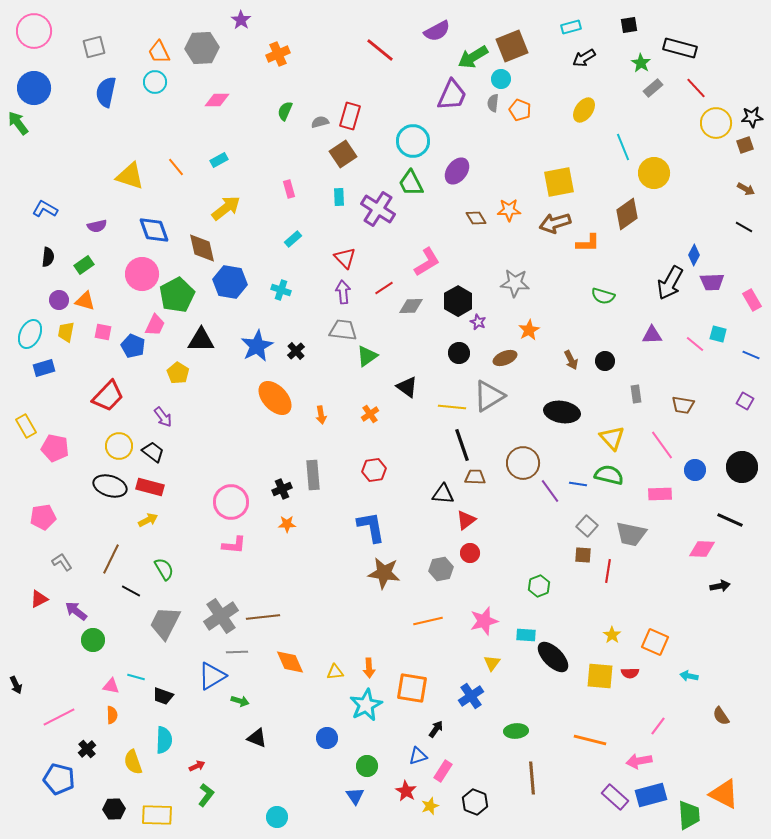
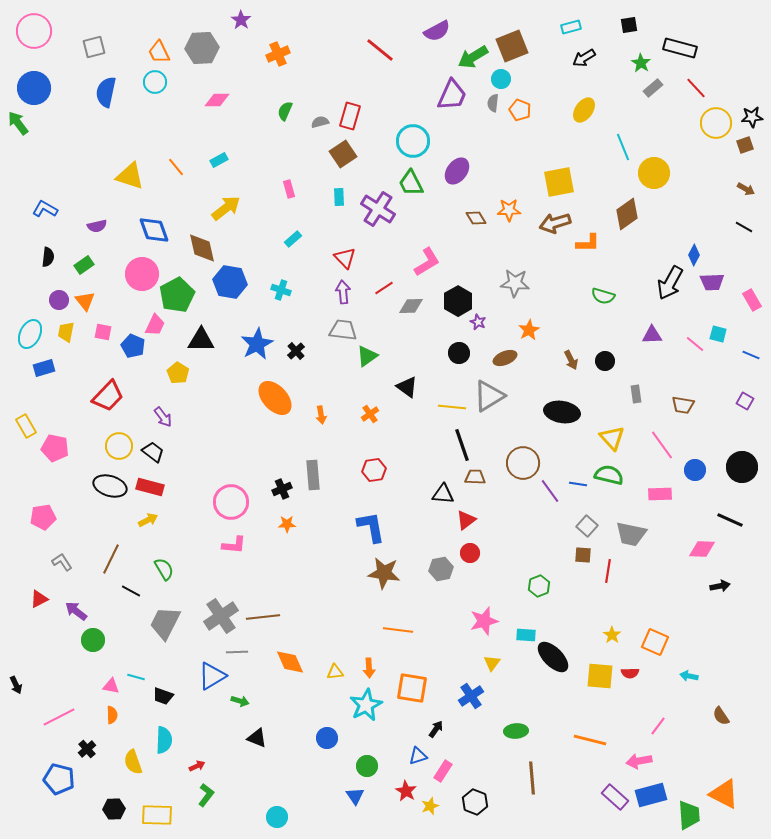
orange triangle at (85, 301): rotated 35 degrees clockwise
blue star at (257, 346): moved 2 px up
orange line at (428, 621): moved 30 px left, 9 px down; rotated 20 degrees clockwise
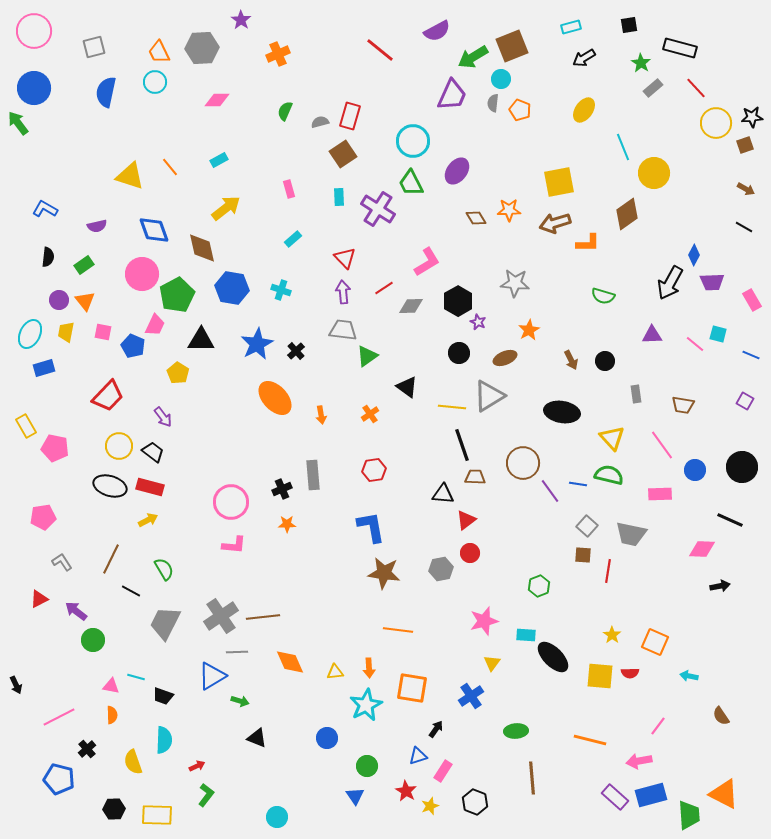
orange line at (176, 167): moved 6 px left
blue hexagon at (230, 282): moved 2 px right, 6 px down
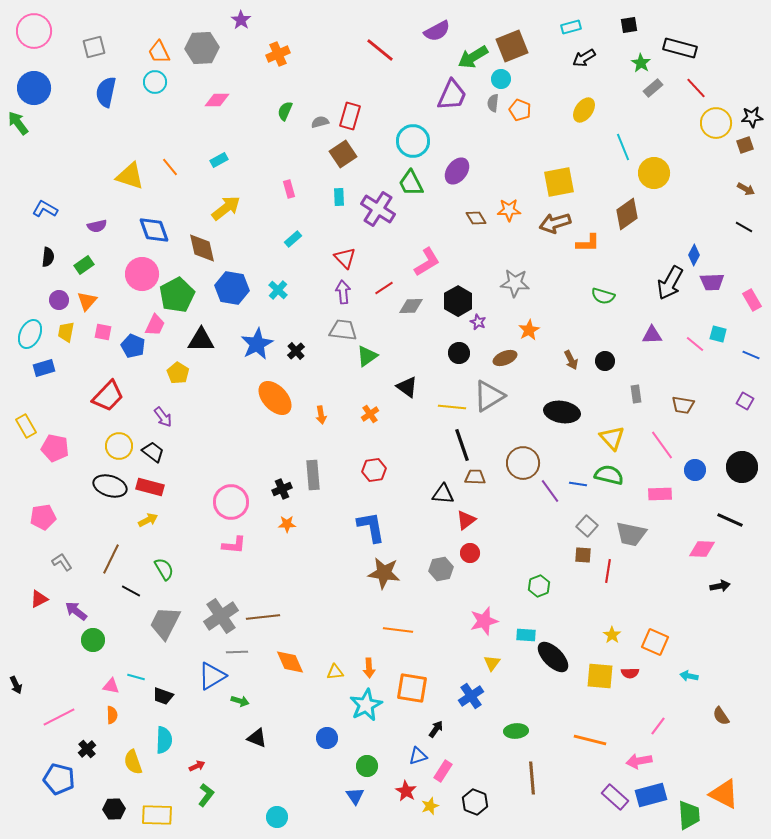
cyan cross at (281, 290): moved 3 px left; rotated 24 degrees clockwise
orange triangle at (85, 301): moved 2 px right; rotated 20 degrees clockwise
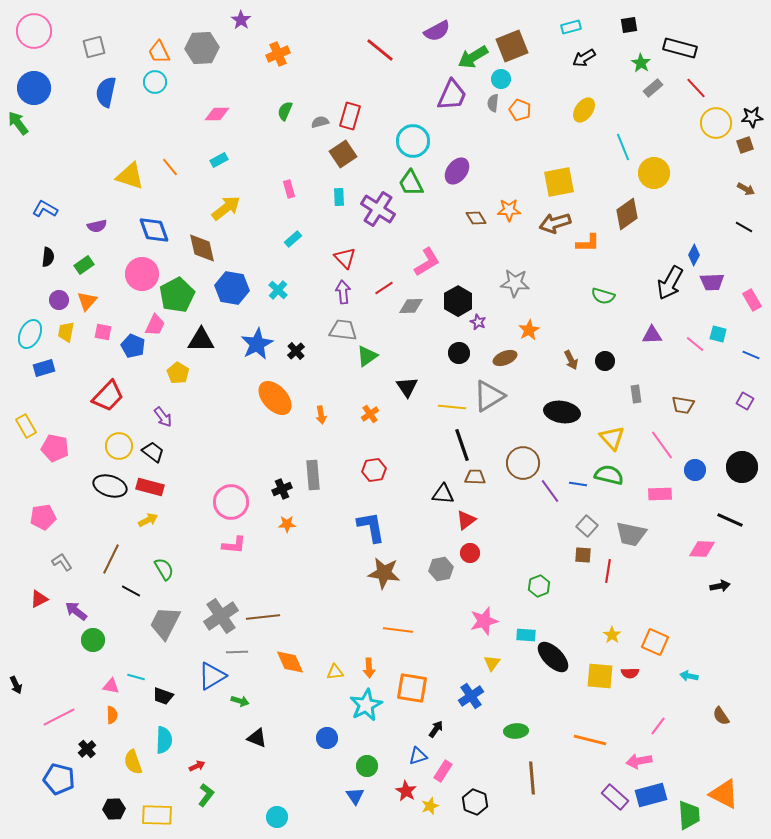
pink diamond at (217, 100): moved 14 px down
black triangle at (407, 387): rotated 20 degrees clockwise
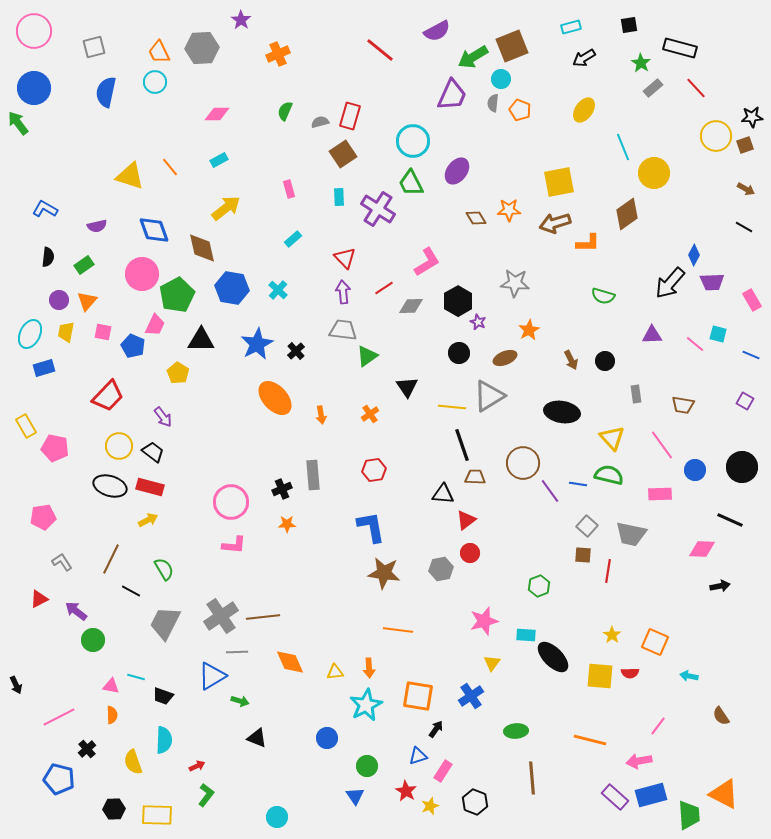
yellow circle at (716, 123): moved 13 px down
black arrow at (670, 283): rotated 12 degrees clockwise
orange square at (412, 688): moved 6 px right, 8 px down
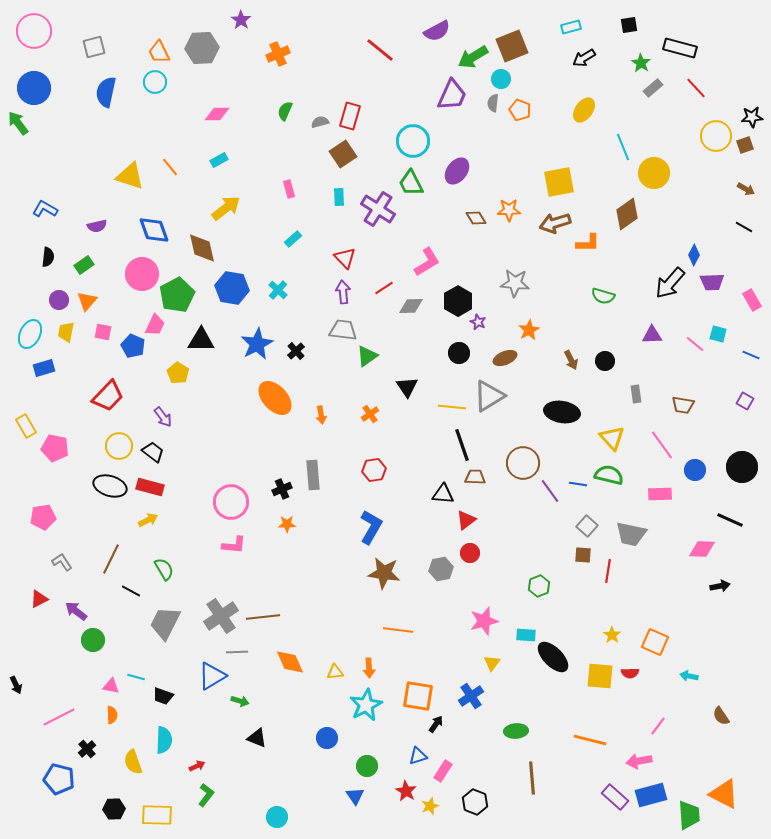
blue L-shape at (371, 527): rotated 40 degrees clockwise
black arrow at (436, 729): moved 5 px up
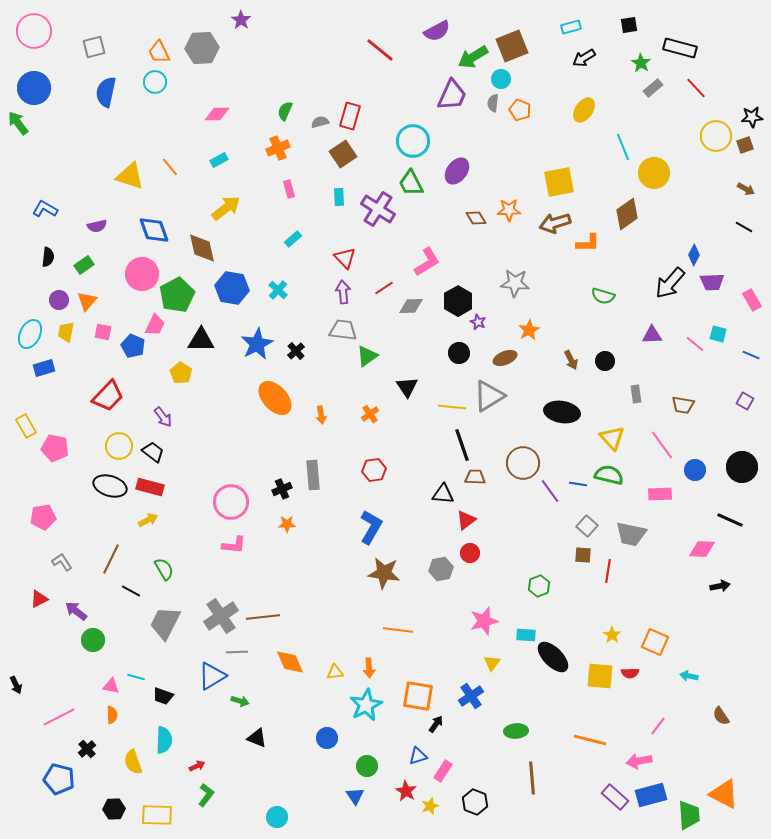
orange cross at (278, 54): moved 94 px down
yellow pentagon at (178, 373): moved 3 px right
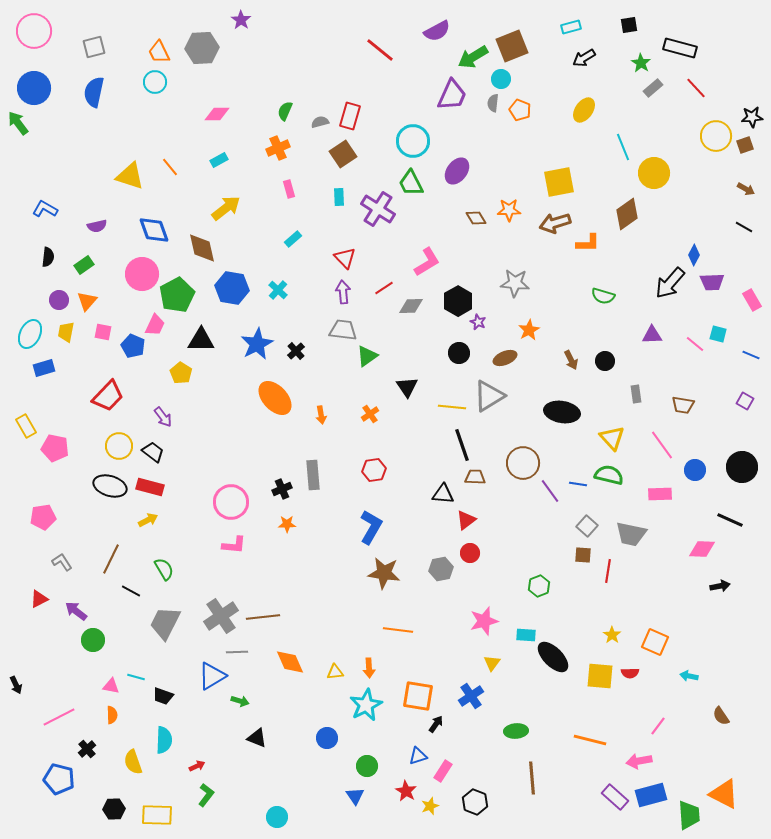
blue semicircle at (106, 92): moved 12 px left
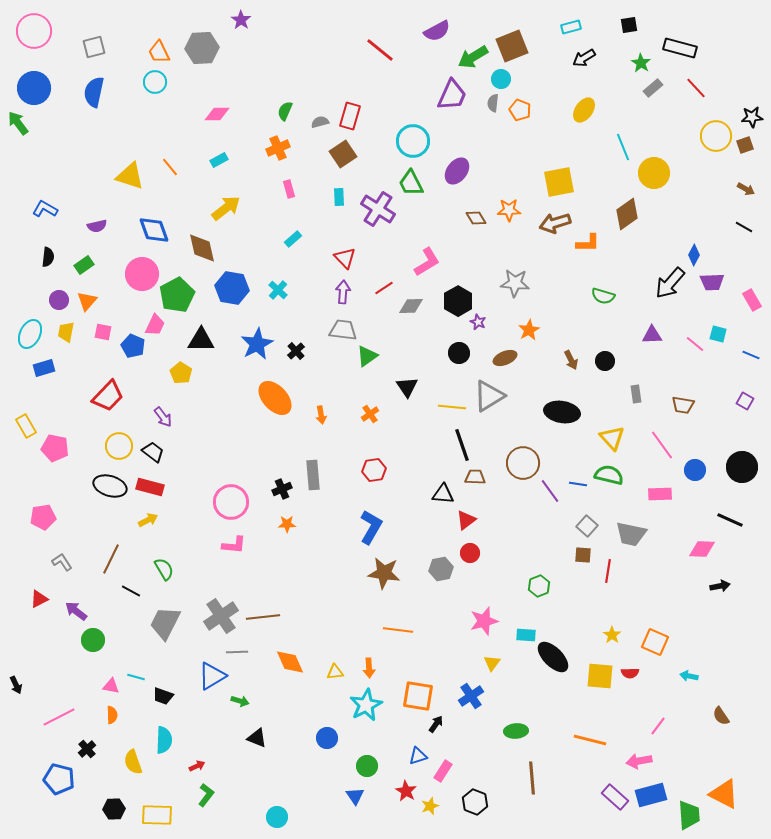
purple arrow at (343, 292): rotated 10 degrees clockwise
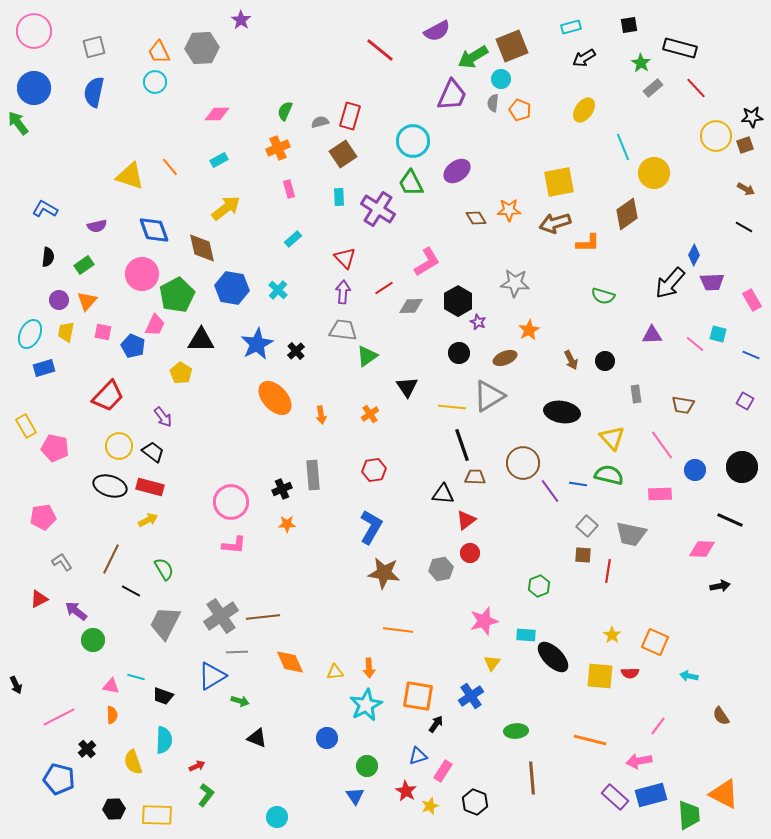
purple ellipse at (457, 171): rotated 16 degrees clockwise
